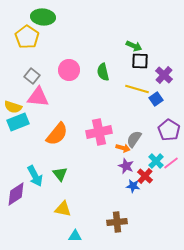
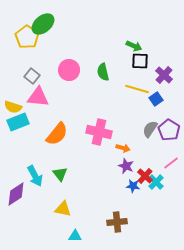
green ellipse: moved 7 px down; rotated 45 degrees counterclockwise
pink cross: rotated 25 degrees clockwise
gray semicircle: moved 16 px right, 10 px up
cyan cross: moved 21 px down
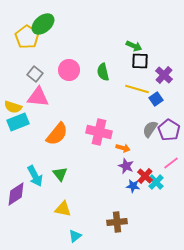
gray square: moved 3 px right, 2 px up
cyan triangle: rotated 40 degrees counterclockwise
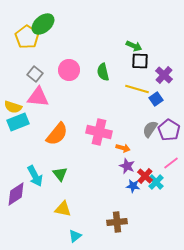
purple star: moved 1 px right
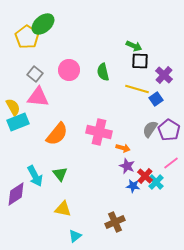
yellow semicircle: rotated 138 degrees counterclockwise
brown cross: moved 2 px left; rotated 18 degrees counterclockwise
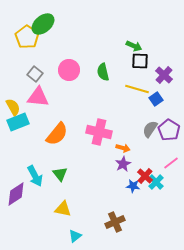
purple star: moved 4 px left, 2 px up; rotated 21 degrees clockwise
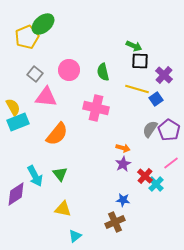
yellow pentagon: rotated 15 degrees clockwise
pink triangle: moved 8 px right
pink cross: moved 3 px left, 24 px up
cyan cross: moved 2 px down
blue star: moved 10 px left, 14 px down
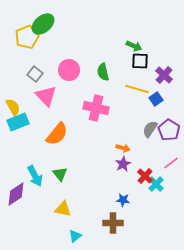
pink triangle: moved 1 px up; rotated 40 degrees clockwise
brown cross: moved 2 px left, 1 px down; rotated 24 degrees clockwise
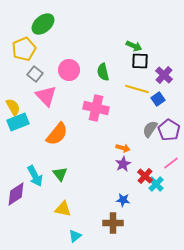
yellow pentagon: moved 3 px left, 12 px down
blue square: moved 2 px right
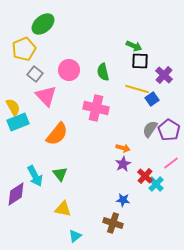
blue square: moved 6 px left
brown cross: rotated 18 degrees clockwise
